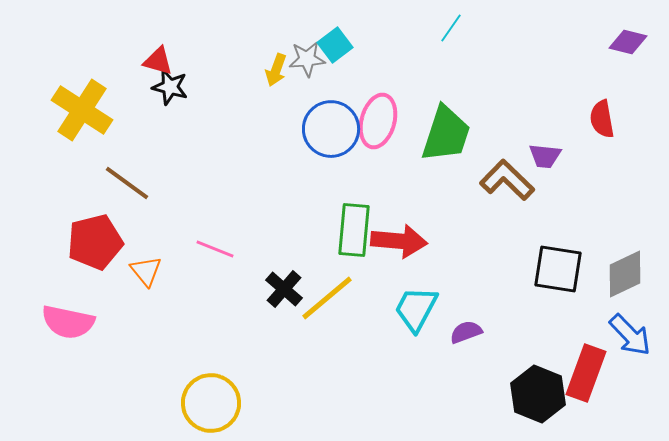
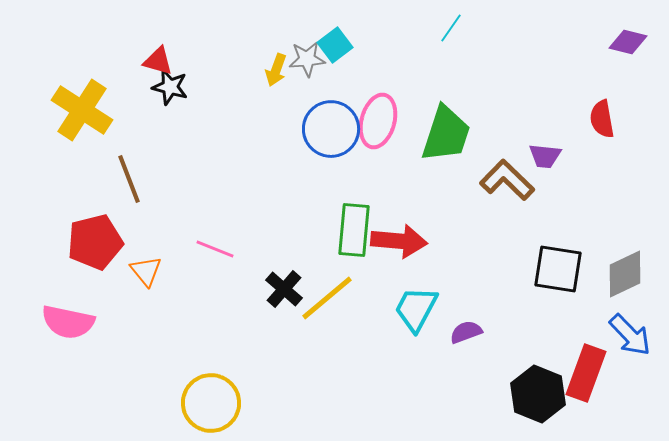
brown line: moved 2 px right, 4 px up; rotated 33 degrees clockwise
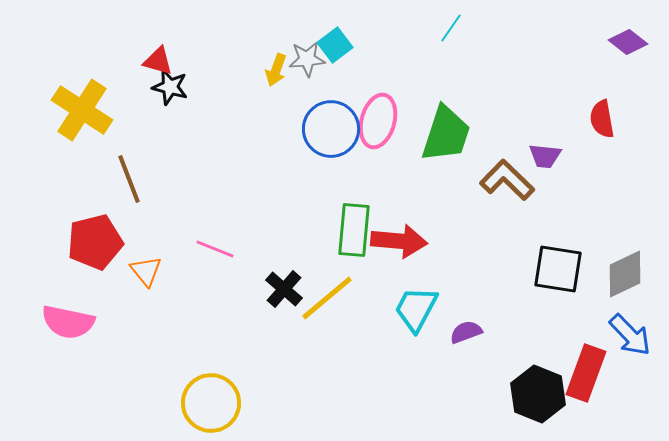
purple diamond: rotated 24 degrees clockwise
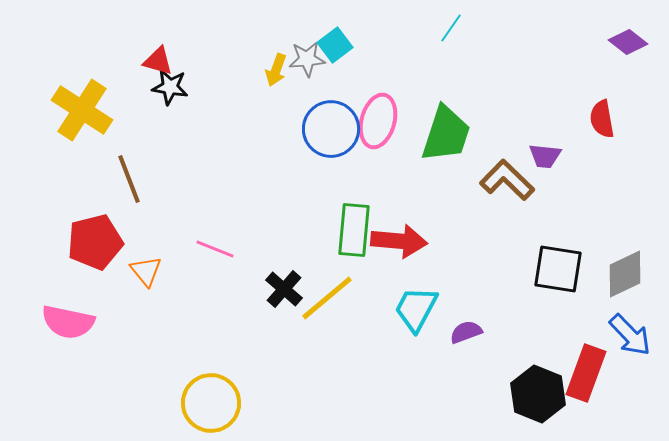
black star: rotated 6 degrees counterclockwise
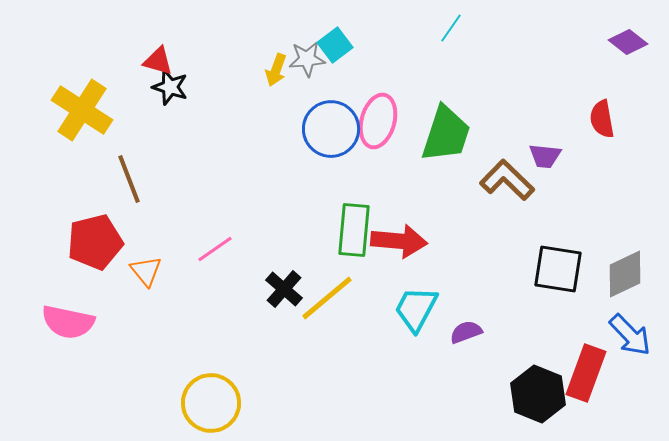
black star: rotated 9 degrees clockwise
pink line: rotated 57 degrees counterclockwise
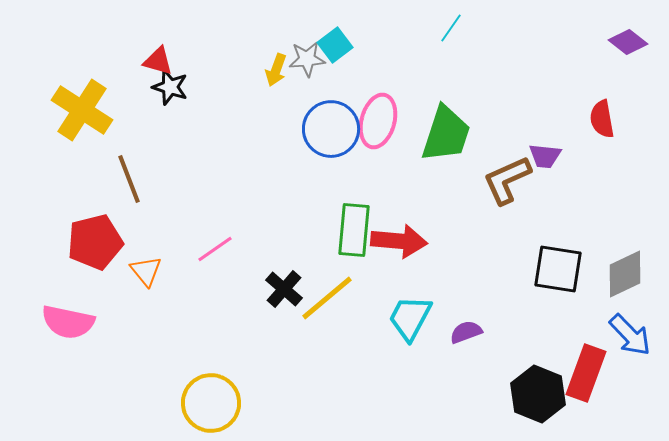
brown L-shape: rotated 68 degrees counterclockwise
cyan trapezoid: moved 6 px left, 9 px down
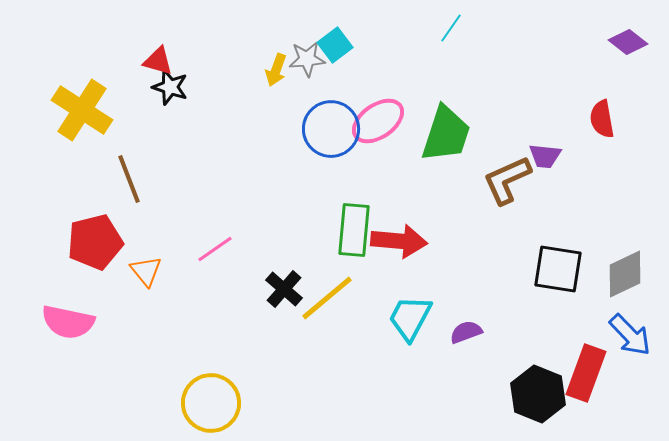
pink ellipse: rotated 40 degrees clockwise
